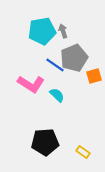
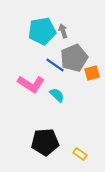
orange square: moved 2 px left, 3 px up
yellow rectangle: moved 3 px left, 2 px down
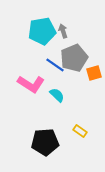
orange square: moved 2 px right
yellow rectangle: moved 23 px up
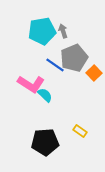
orange square: rotated 28 degrees counterclockwise
cyan semicircle: moved 12 px left
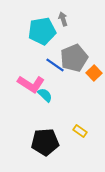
gray arrow: moved 12 px up
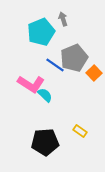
cyan pentagon: moved 1 px left, 1 px down; rotated 12 degrees counterclockwise
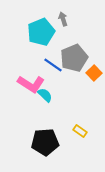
blue line: moved 2 px left
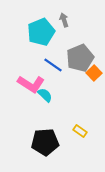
gray arrow: moved 1 px right, 1 px down
gray pentagon: moved 6 px right
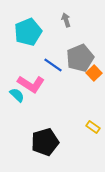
gray arrow: moved 2 px right
cyan pentagon: moved 13 px left
cyan semicircle: moved 28 px left
yellow rectangle: moved 13 px right, 4 px up
black pentagon: rotated 12 degrees counterclockwise
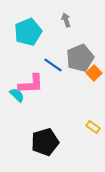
pink L-shape: rotated 36 degrees counterclockwise
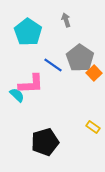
cyan pentagon: rotated 16 degrees counterclockwise
gray pentagon: rotated 16 degrees counterclockwise
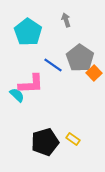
yellow rectangle: moved 20 px left, 12 px down
